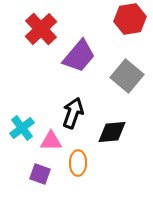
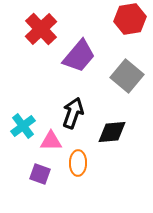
cyan cross: moved 1 px right, 2 px up
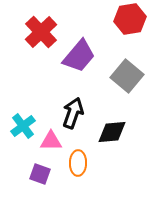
red cross: moved 3 px down
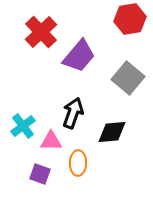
gray square: moved 1 px right, 2 px down
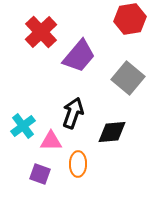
orange ellipse: moved 1 px down
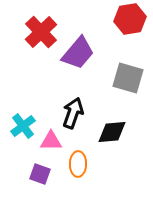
purple trapezoid: moved 1 px left, 3 px up
gray square: rotated 24 degrees counterclockwise
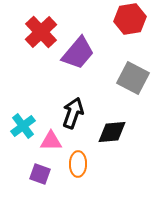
gray square: moved 5 px right; rotated 12 degrees clockwise
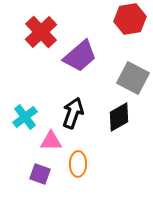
purple trapezoid: moved 2 px right, 3 px down; rotated 9 degrees clockwise
cyan cross: moved 2 px right, 9 px up
black diamond: moved 7 px right, 15 px up; rotated 24 degrees counterclockwise
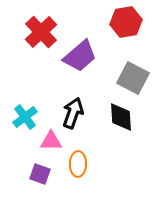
red hexagon: moved 4 px left, 3 px down
black diamond: moved 2 px right; rotated 64 degrees counterclockwise
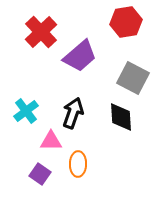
cyan cross: moved 1 px right, 6 px up
purple square: rotated 15 degrees clockwise
